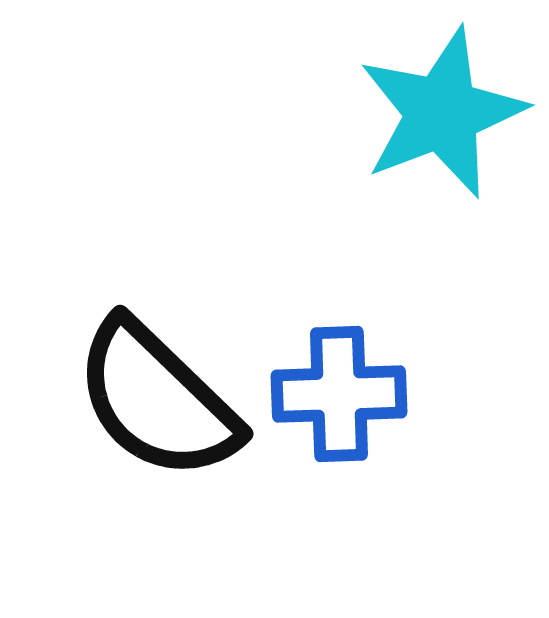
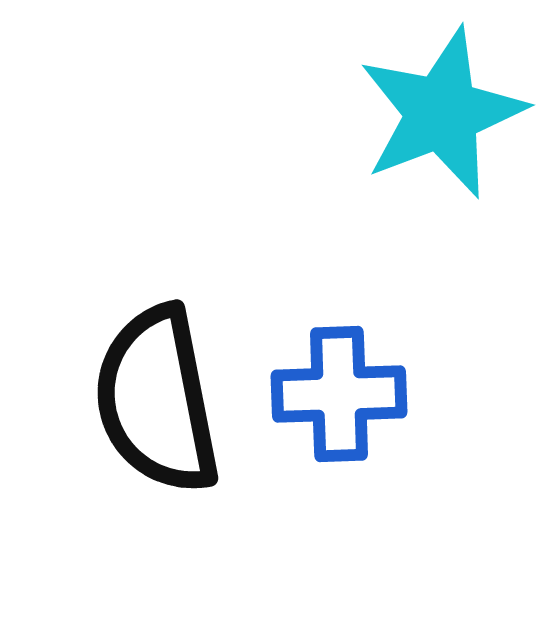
black semicircle: rotated 35 degrees clockwise
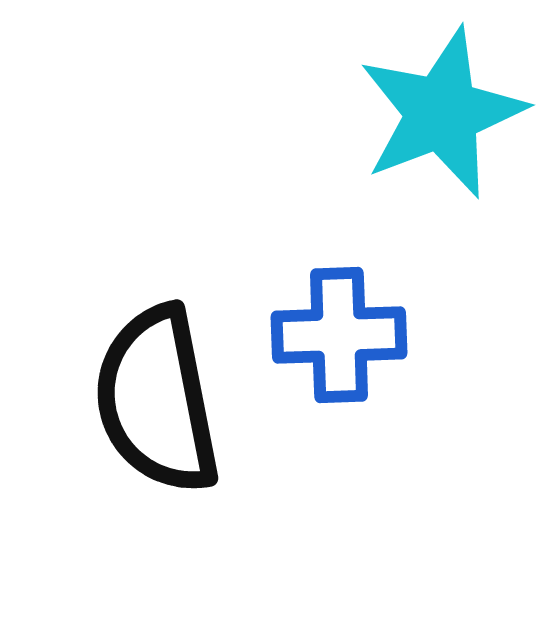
blue cross: moved 59 px up
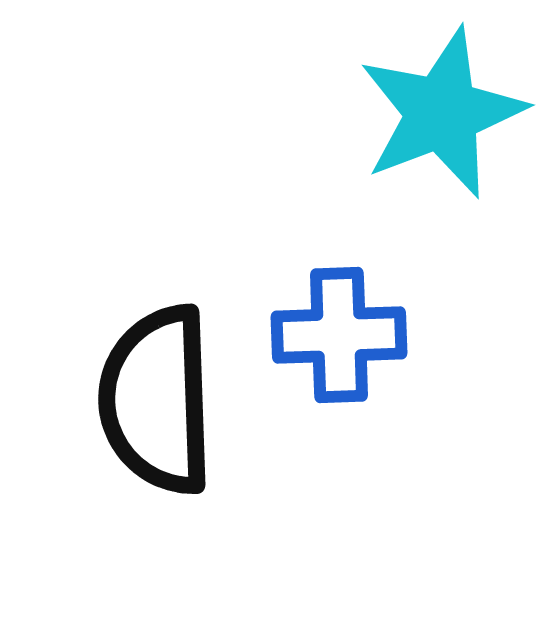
black semicircle: rotated 9 degrees clockwise
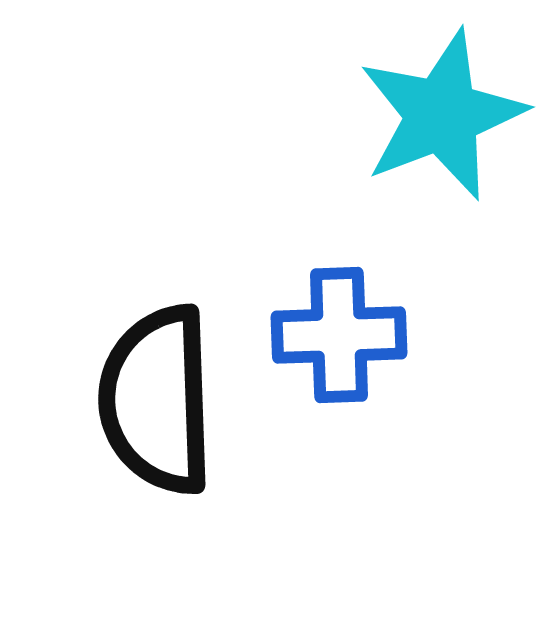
cyan star: moved 2 px down
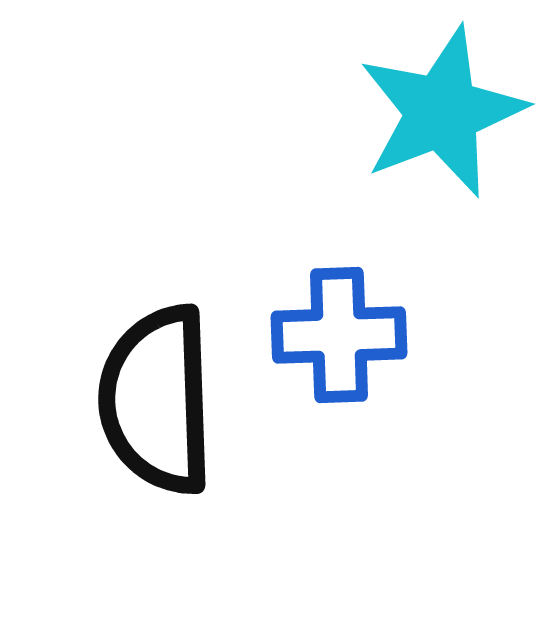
cyan star: moved 3 px up
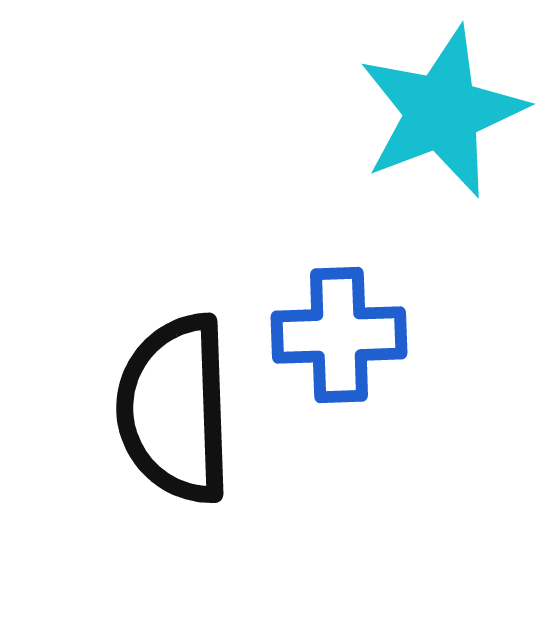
black semicircle: moved 18 px right, 9 px down
